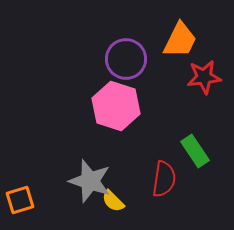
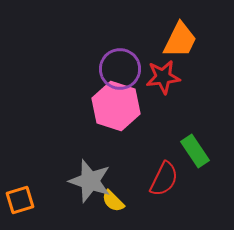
purple circle: moved 6 px left, 10 px down
red star: moved 41 px left
red semicircle: rotated 18 degrees clockwise
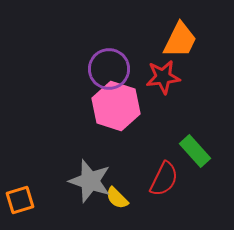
purple circle: moved 11 px left
green rectangle: rotated 8 degrees counterclockwise
yellow semicircle: moved 4 px right, 3 px up
